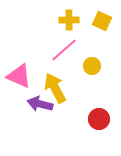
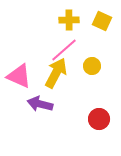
yellow arrow: moved 1 px right, 15 px up; rotated 56 degrees clockwise
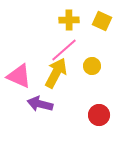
red circle: moved 4 px up
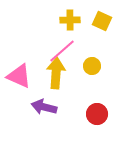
yellow cross: moved 1 px right
pink line: moved 2 px left, 1 px down
yellow arrow: rotated 24 degrees counterclockwise
purple arrow: moved 4 px right, 3 px down
red circle: moved 2 px left, 1 px up
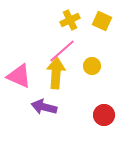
yellow cross: rotated 24 degrees counterclockwise
red circle: moved 7 px right, 1 px down
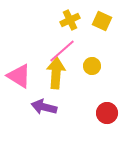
pink triangle: rotated 8 degrees clockwise
red circle: moved 3 px right, 2 px up
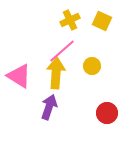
purple arrow: moved 5 px right; rotated 95 degrees clockwise
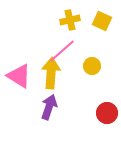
yellow cross: rotated 12 degrees clockwise
yellow arrow: moved 5 px left
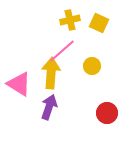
yellow square: moved 3 px left, 2 px down
pink triangle: moved 8 px down
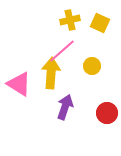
yellow square: moved 1 px right
purple arrow: moved 16 px right
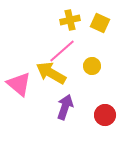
yellow arrow: rotated 64 degrees counterclockwise
pink triangle: rotated 8 degrees clockwise
red circle: moved 2 px left, 2 px down
